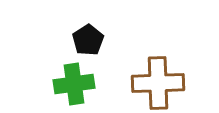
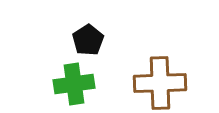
brown cross: moved 2 px right
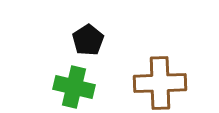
green cross: moved 3 px down; rotated 21 degrees clockwise
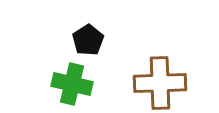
green cross: moved 2 px left, 3 px up
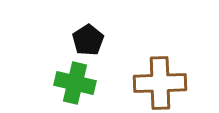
green cross: moved 3 px right, 1 px up
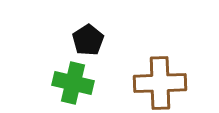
green cross: moved 2 px left
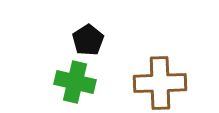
green cross: moved 2 px right, 1 px up
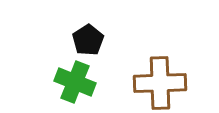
green cross: rotated 9 degrees clockwise
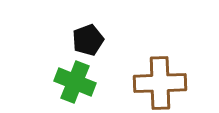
black pentagon: rotated 12 degrees clockwise
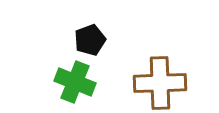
black pentagon: moved 2 px right
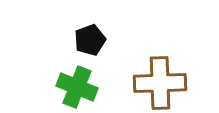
green cross: moved 2 px right, 5 px down
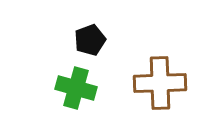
green cross: moved 1 px left, 1 px down; rotated 6 degrees counterclockwise
